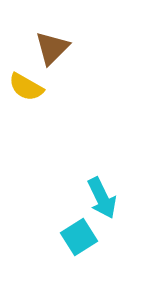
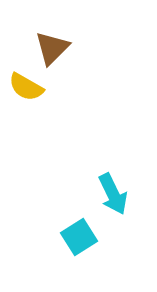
cyan arrow: moved 11 px right, 4 px up
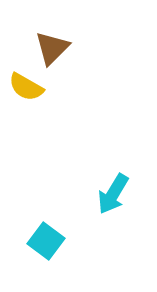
cyan arrow: rotated 57 degrees clockwise
cyan square: moved 33 px left, 4 px down; rotated 21 degrees counterclockwise
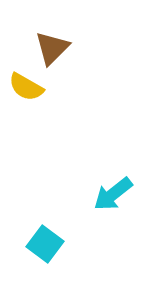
cyan arrow: rotated 21 degrees clockwise
cyan square: moved 1 px left, 3 px down
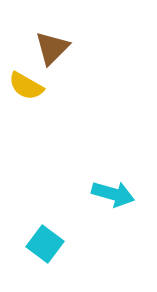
yellow semicircle: moved 1 px up
cyan arrow: rotated 126 degrees counterclockwise
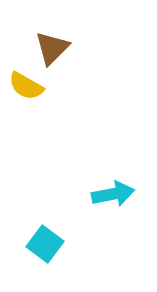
cyan arrow: rotated 27 degrees counterclockwise
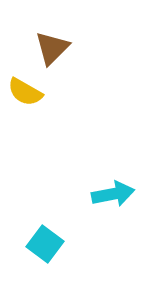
yellow semicircle: moved 1 px left, 6 px down
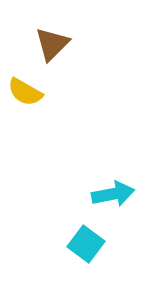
brown triangle: moved 4 px up
cyan square: moved 41 px right
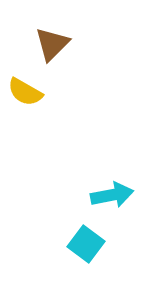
cyan arrow: moved 1 px left, 1 px down
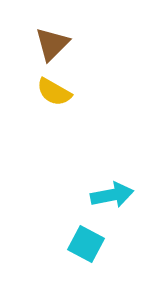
yellow semicircle: moved 29 px right
cyan square: rotated 9 degrees counterclockwise
